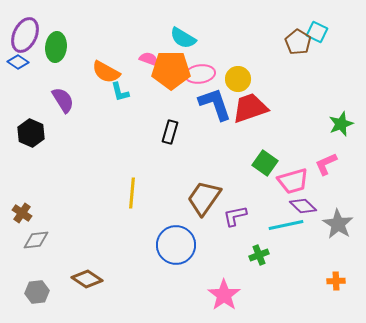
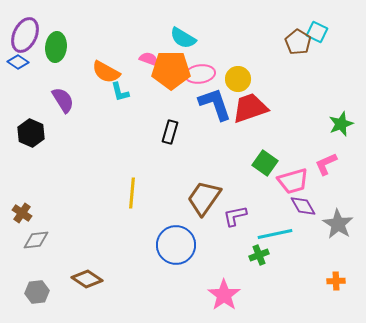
purple diamond: rotated 16 degrees clockwise
cyan line: moved 11 px left, 9 px down
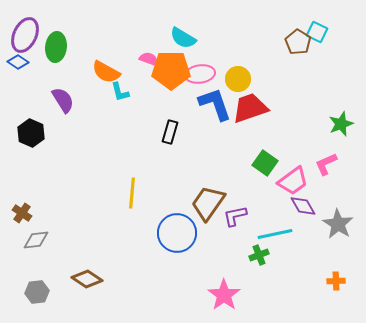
pink trapezoid: rotated 20 degrees counterclockwise
brown trapezoid: moved 4 px right, 5 px down
blue circle: moved 1 px right, 12 px up
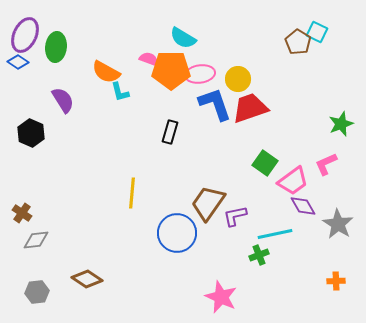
pink star: moved 3 px left, 2 px down; rotated 12 degrees counterclockwise
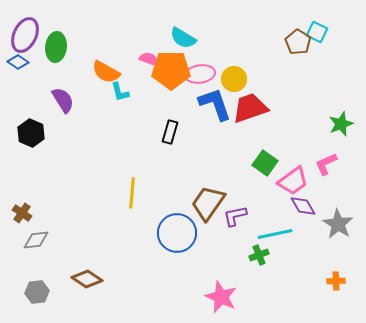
yellow circle: moved 4 px left
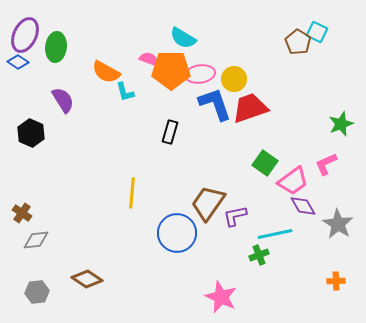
cyan L-shape: moved 5 px right
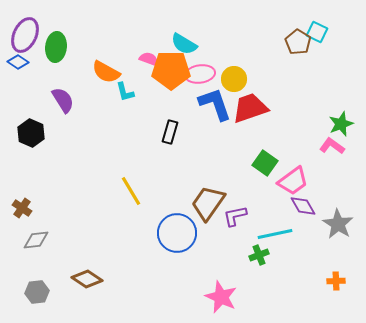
cyan semicircle: moved 1 px right, 6 px down
pink L-shape: moved 6 px right, 18 px up; rotated 60 degrees clockwise
yellow line: moved 1 px left, 2 px up; rotated 36 degrees counterclockwise
brown cross: moved 5 px up
